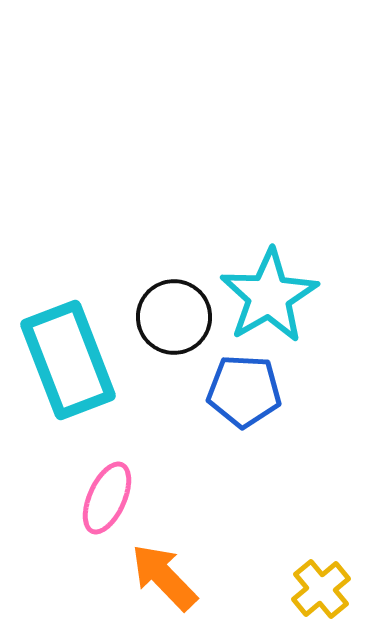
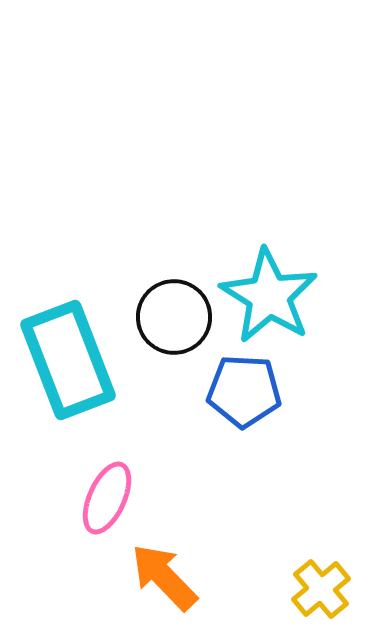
cyan star: rotated 10 degrees counterclockwise
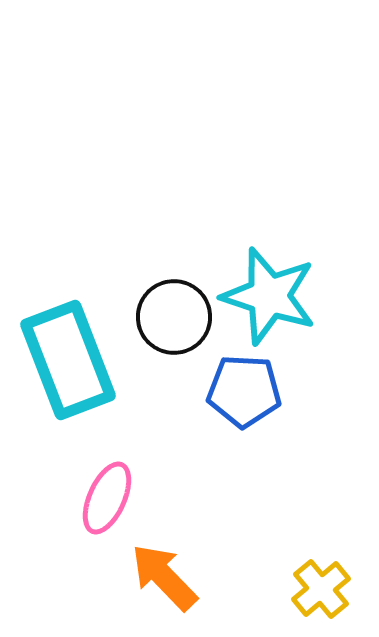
cyan star: rotated 14 degrees counterclockwise
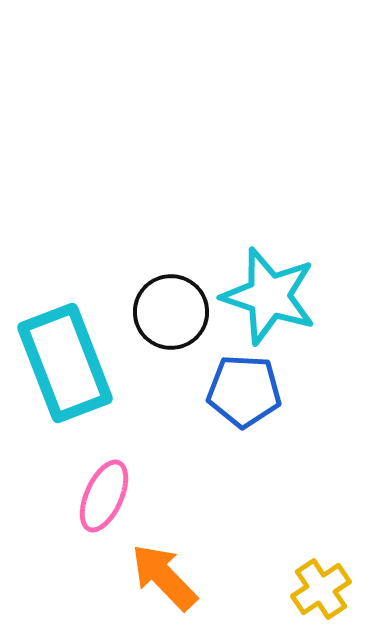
black circle: moved 3 px left, 5 px up
cyan rectangle: moved 3 px left, 3 px down
pink ellipse: moved 3 px left, 2 px up
yellow cross: rotated 6 degrees clockwise
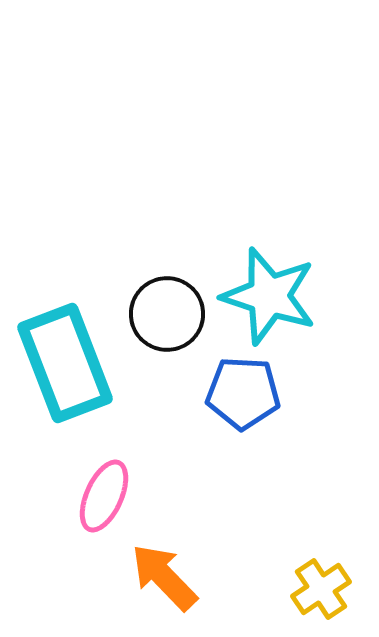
black circle: moved 4 px left, 2 px down
blue pentagon: moved 1 px left, 2 px down
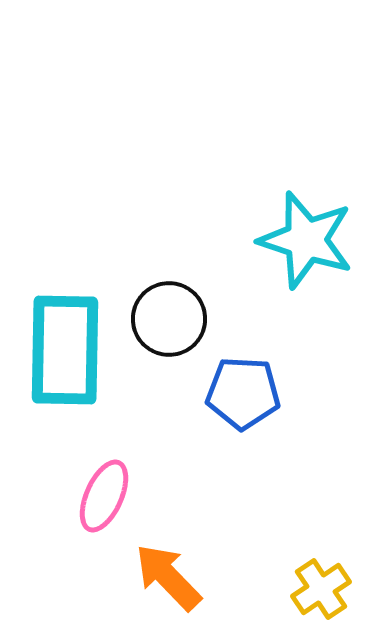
cyan star: moved 37 px right, 56 px up
black circle: moved 2 px right, 5 px down
cyan rectangle: moved 13 px up; rotated 22 degrees clockwise
orange arrow: moved 4 px right
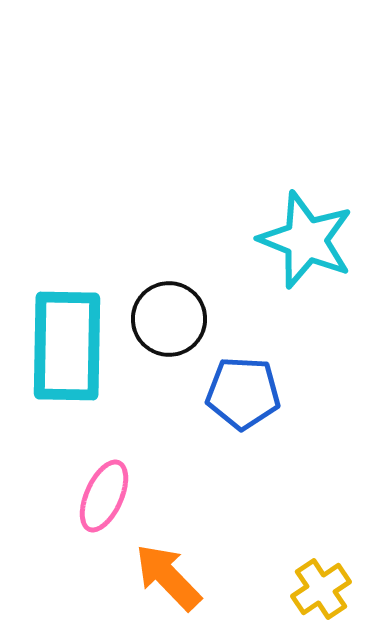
cyan star: rotated 4 degrees clockwise
cyan rectangle: moved 2 px right, 4 px up
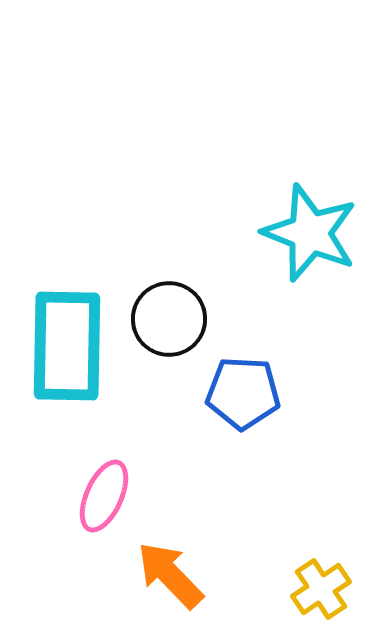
cyan star: moved 4 px right, 7 px up
orange arrow: moved 2 px right, 2 px up
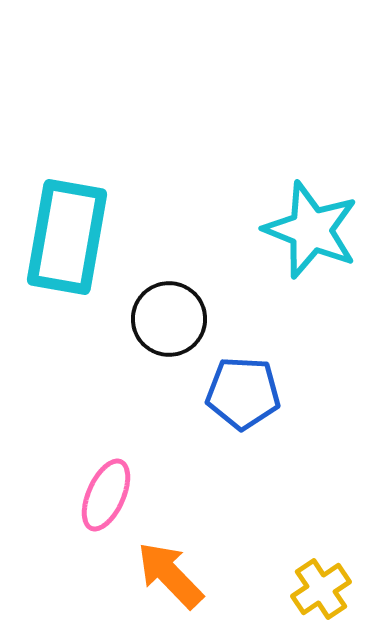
cyan star: moved 1 px right, 3 px up
cyan rectangle: moved 109 px up; rotated 9 degrees clockwise
pink ellipse: moved 2 px right, 1 px up
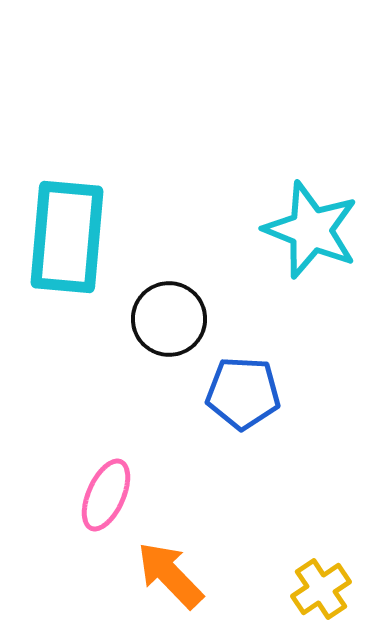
cyan rectangle: rotated 5 degrees counterclockwise
